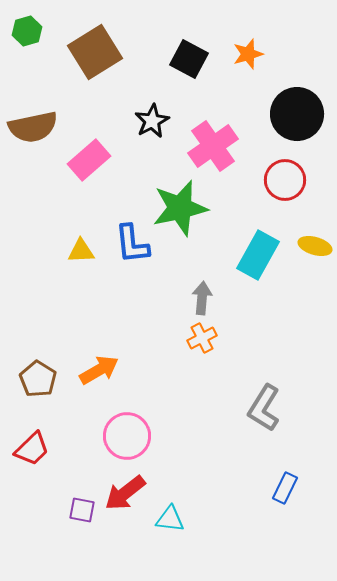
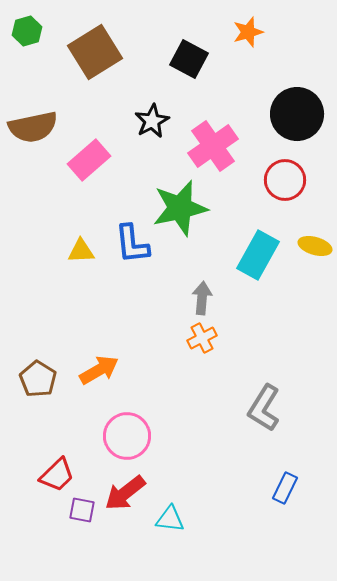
orange star: moved 22 px up
red trapezoid: moved 25 px right, 26 px down
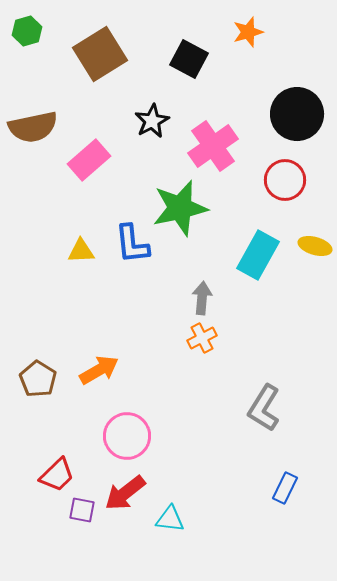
brown square: moved 5 px right, 2 px down
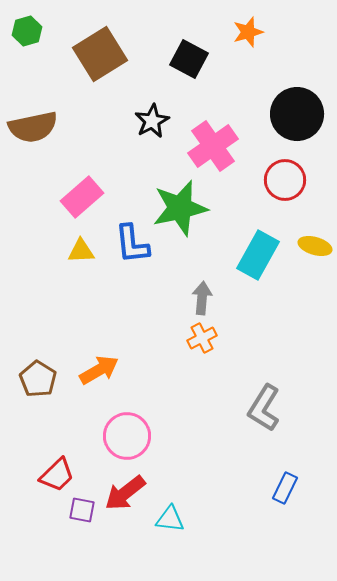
pink rectangle: moved 7 px left, 37 px down
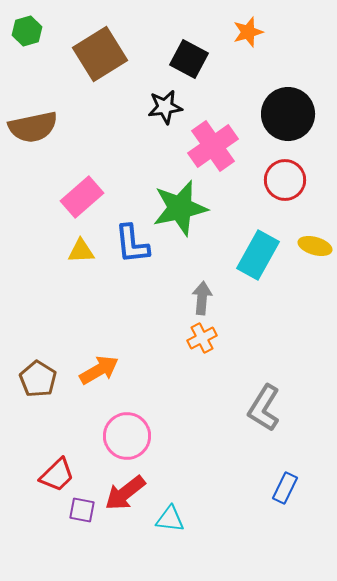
black circle: moved 9 px left
black star: moved 13 px right, 14 px up; rotated 20 degrees clockwise
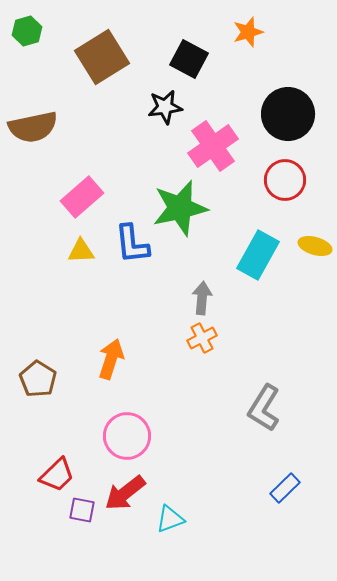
brown square: moved 2 px right, 3 px down
orange arrow: moved 12 px right, 11 px up; rotated 42 degrees counterclockwise
blue rectangle: rotated 20 degrees clockwise
cyan triangle: rotated 28 degrees counterclockwise
